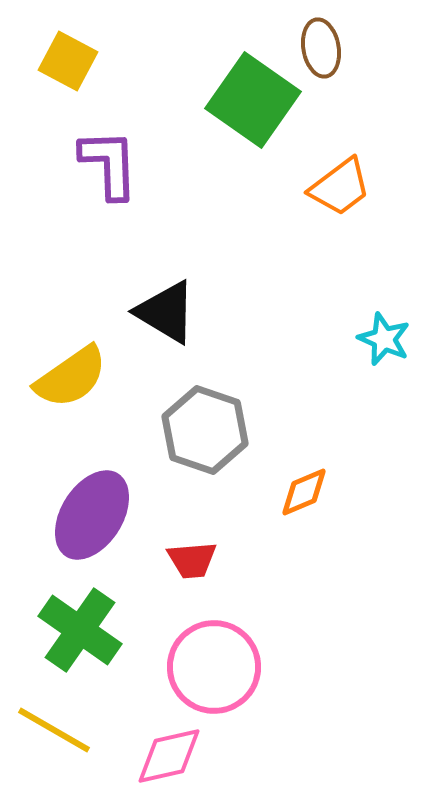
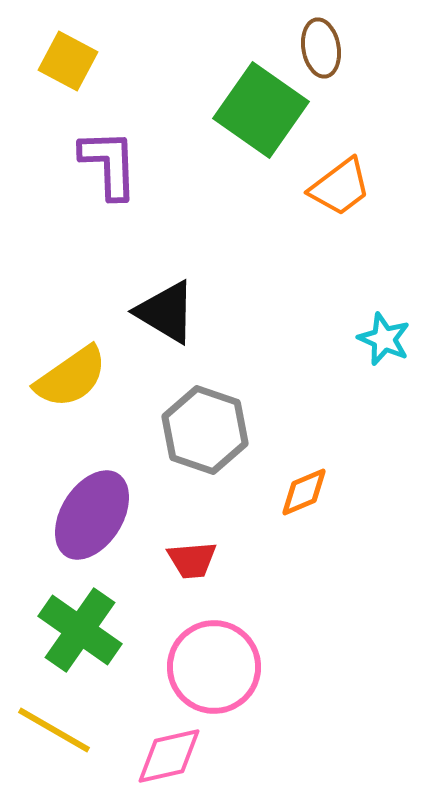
green square: moved 8 px right, 10 px down
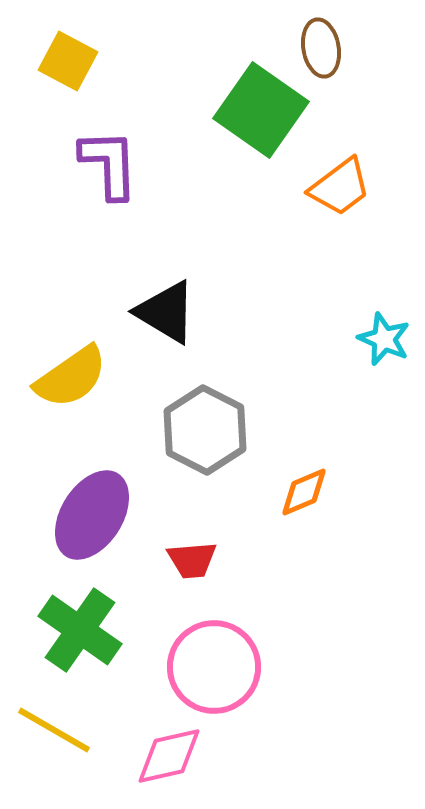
gray hexagon: rotated 8 degrees clockwise
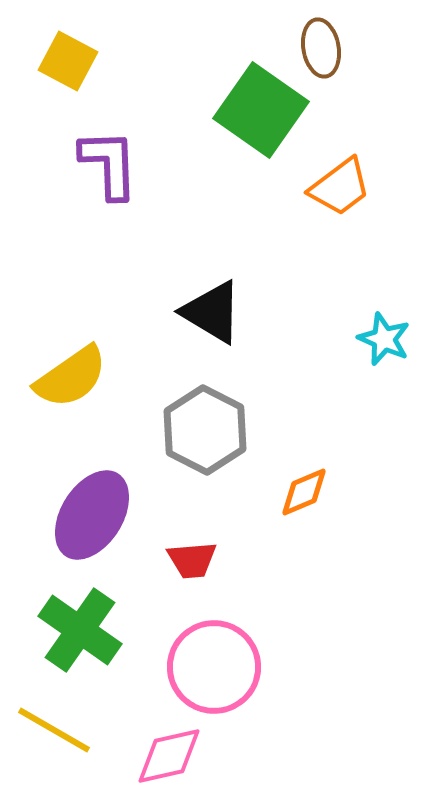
black triangle: moved 46 px right
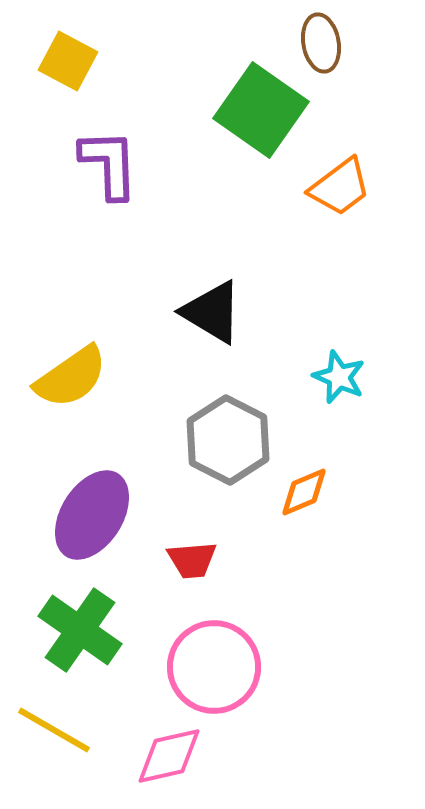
brown ellipse: moved 5 px up
cyan star: moved 45 px left, 38 px down
gray hexagon: moved 23 px right, 10 px down
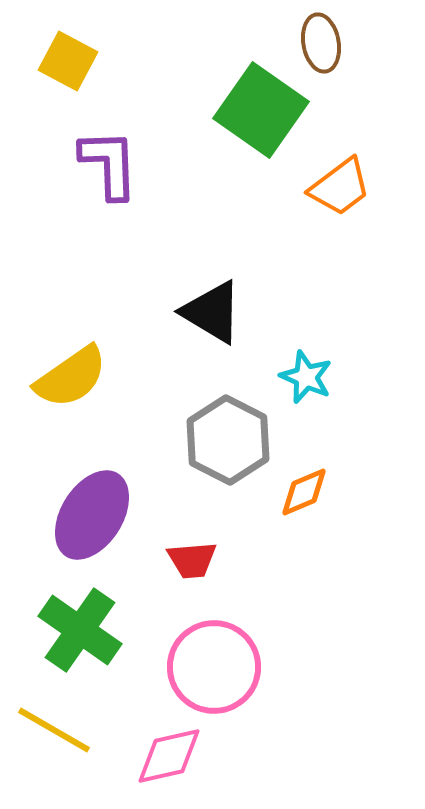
cyan star: moved 33 px left
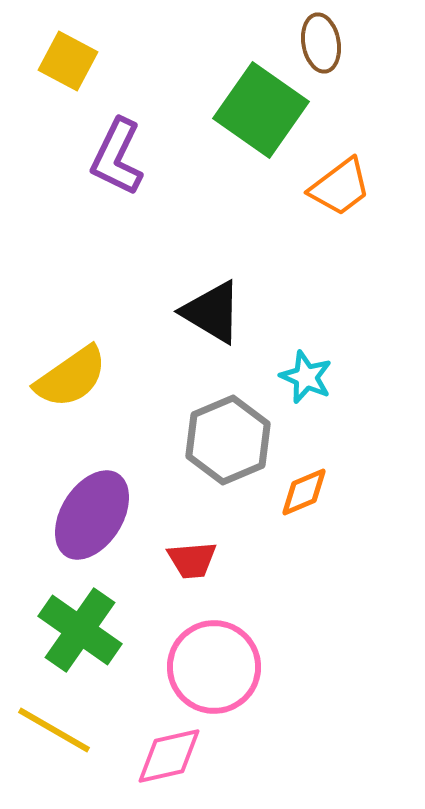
purple L-shape: moved 8 px right, 7 px up; rotated 152 degrees counterclockwise
gray hexagon: rotated 10 degrees clockwise
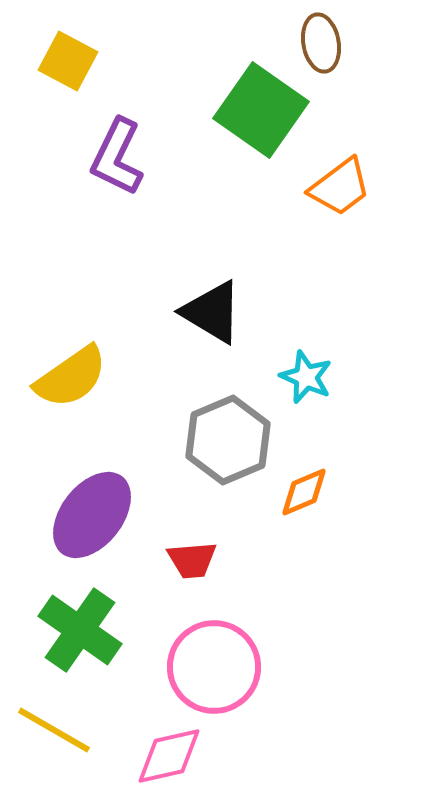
purple ellipse: rotated 6 degrees clockwise
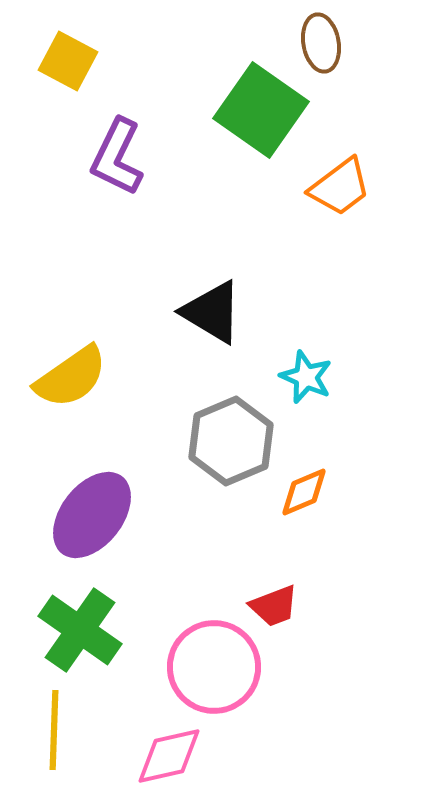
gray hexagon: moved 3 px right, 1 px down
red trapezoid: moved 82 px right, 46 px down; rotated 16 degrees counterclockwise
yellow line: rotated 62 degrees clockwise
